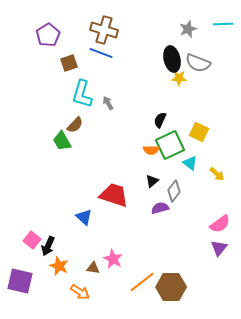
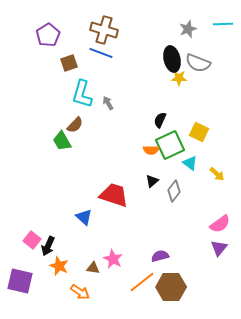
purple semicircle: moved 48 px down
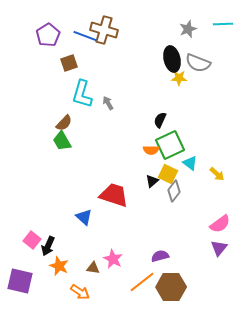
blue line: moved 16 px left, 17 px up
brown semicircle: moved 11 px left, 2 px up
yellow square: moved 31 px left, 42 px down
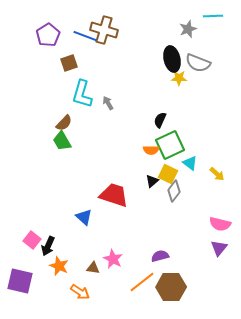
cyan line: moved 10 px left, 8 px up
pink semicircle: rotated 50 degrees clockwise
